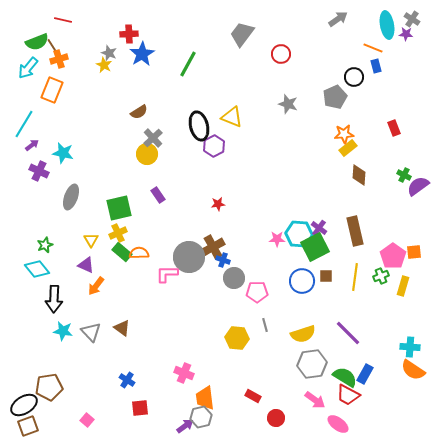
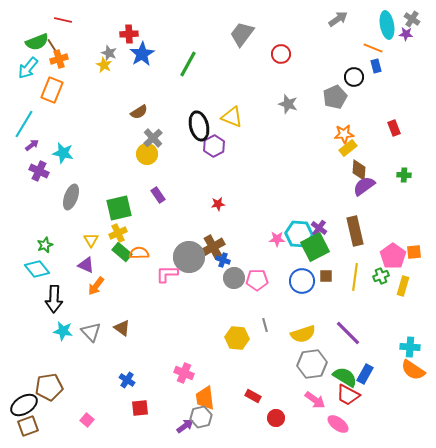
brown diamond at (359, 175): moved 5 px up
green cross at (404, 175): rotated 24 degrees counterclockwise
purple semicircle at (418, 186): moved 54 px left
pink pentagon at (257, 292): moved 12 px up
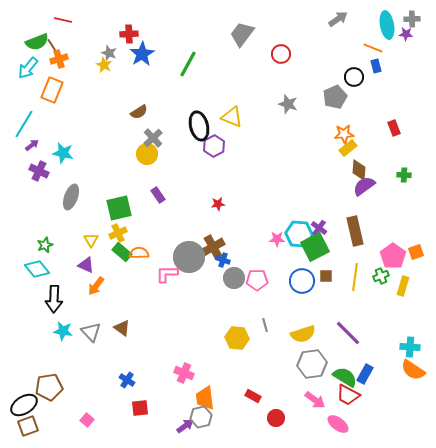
gray cross at (412, 19): rotated 35 degrees counterclockwise
orange square at (414, 252): moved 2 px right; rotated 14 degrees counterclockwise
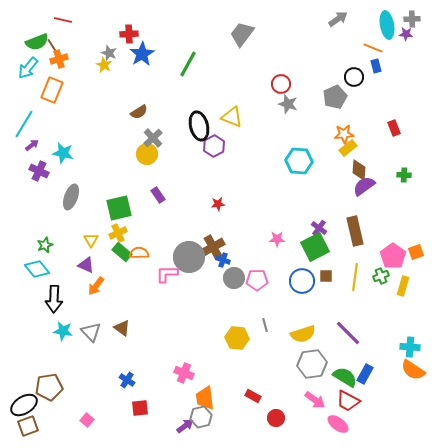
red circle at (281, 54): moved 30 px down
cyan hexagon at (299, 234): moved 73 px up
red trapezoid at (348, 395): moved 6 px down
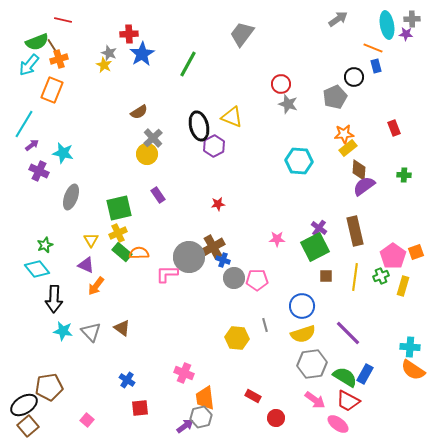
cyan arrow at (28, 68): moved 1 px right, 3 px up
blue circle at (302, 281): moved 25 px down
brown square at (28, 426): rotated 20 degrees counterclockwise
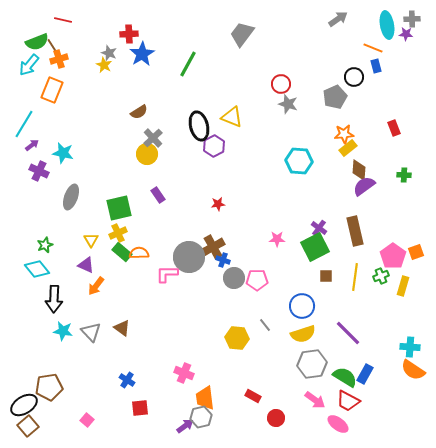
gray line at (265, 325): rotated 24 degrees counterclockwise
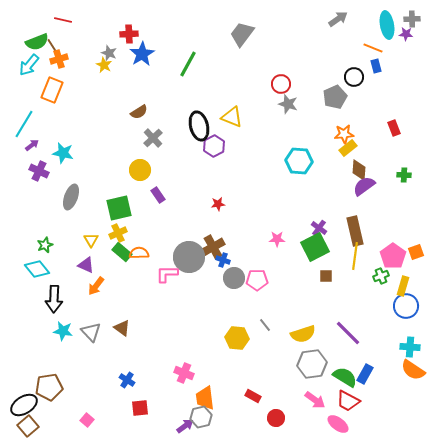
yellow circle at (147, 154): moved 7 px left, 16 px down
yellow line at (355, 277): moved 21 px up
blue circle at (302, 306): moved 104 px right
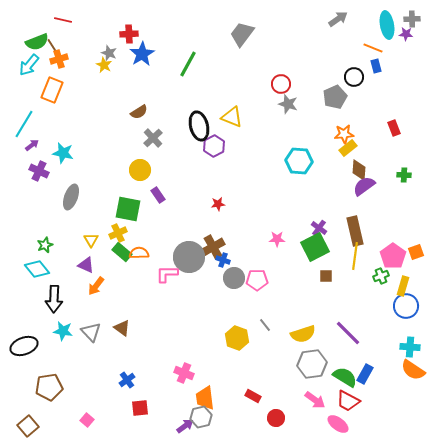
green square at (119, 208): moved 9 px right, 1 px down; rotated 24 degrees clockwise
yellow hexagon at (237, 338): rotated 15 degrees clockwise
blue cross at (127, 380): rotated 21 degrees clockwise
black ellipse at (24, 405): moved 59 px up; rotated 12 degrees clockwise
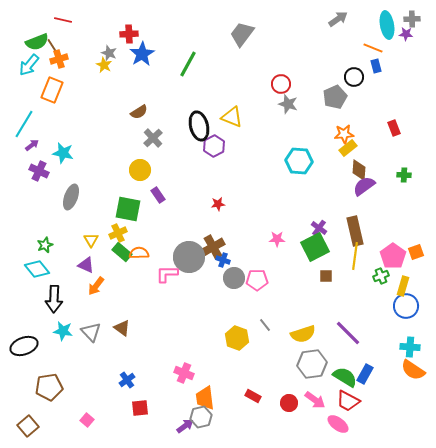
red circle at (276, 418): moved 13 px right, 15 px up
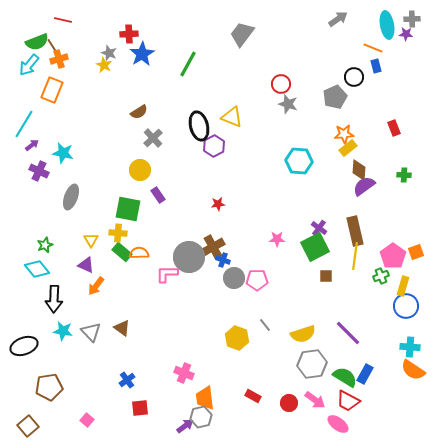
yellow cross at (118, 233): rotated 30 degrees clockwise
